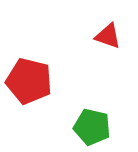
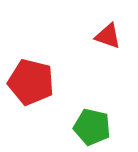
red pentagon: moved 2 px right, 1 px down
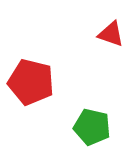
red triangle: moved 3 px right, 2 px up
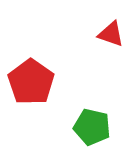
red pentagon: rotated 21 degrees clockwise
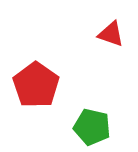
red pentagon: moved 5 px right, 3 px down
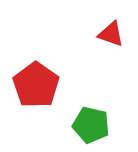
green pentagon: moved 1 px left, 2 px up
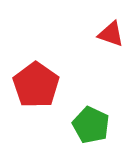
green pentagon: rotated 12 degrees clockwise
